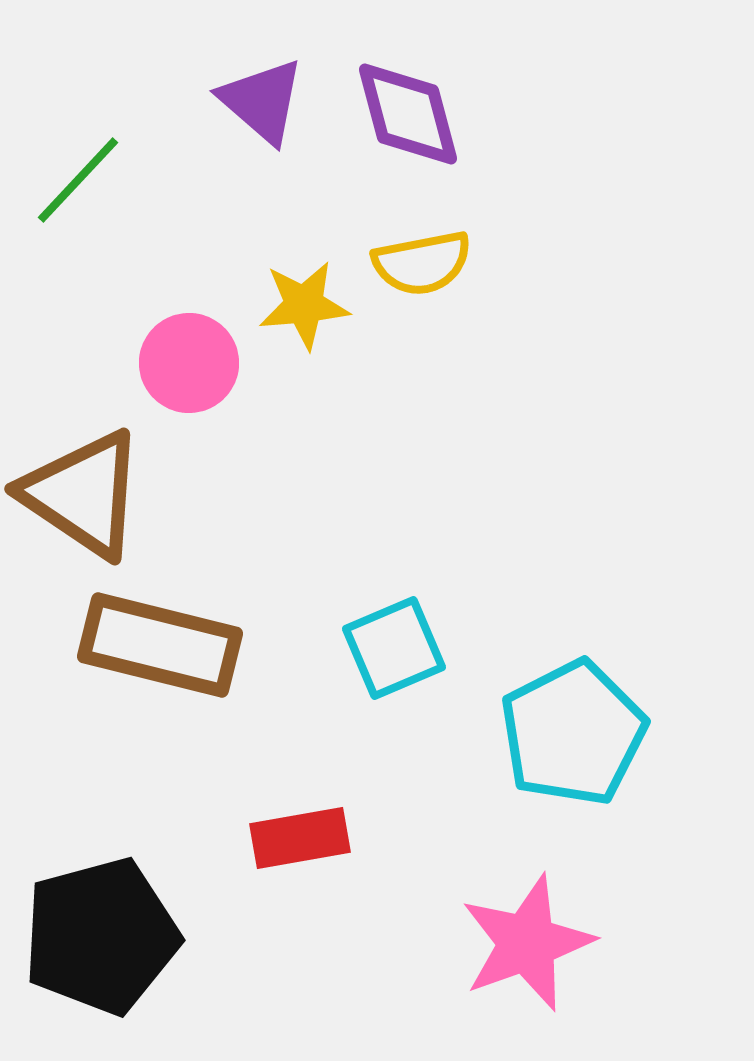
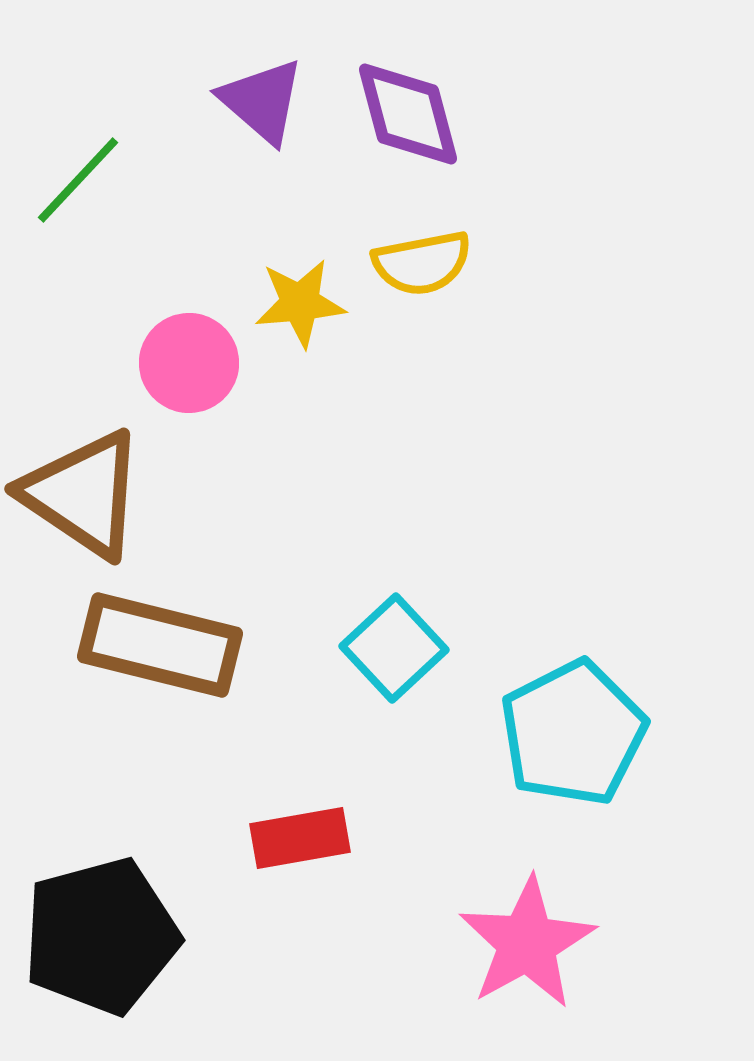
yellow star: moved 4 px left, 2 px up
cyan square: rotated 20 degrees counterclockwise
pink star: rotated 9 degrees counterclockwise
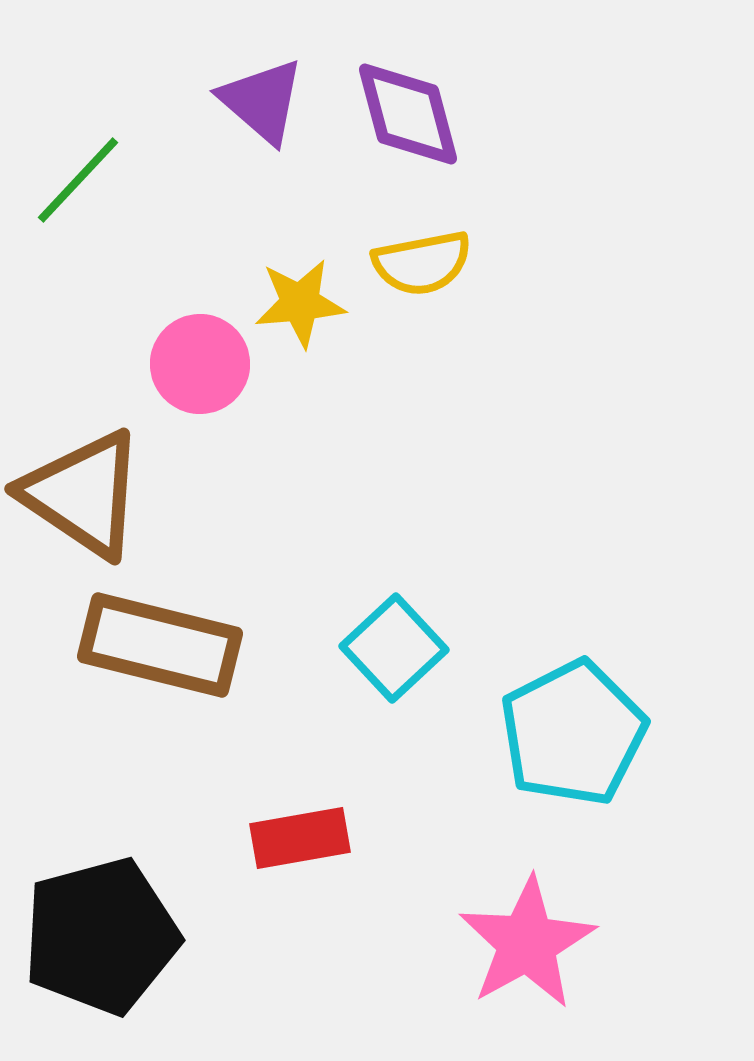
pink circle: moved 11 px right, 1 px down
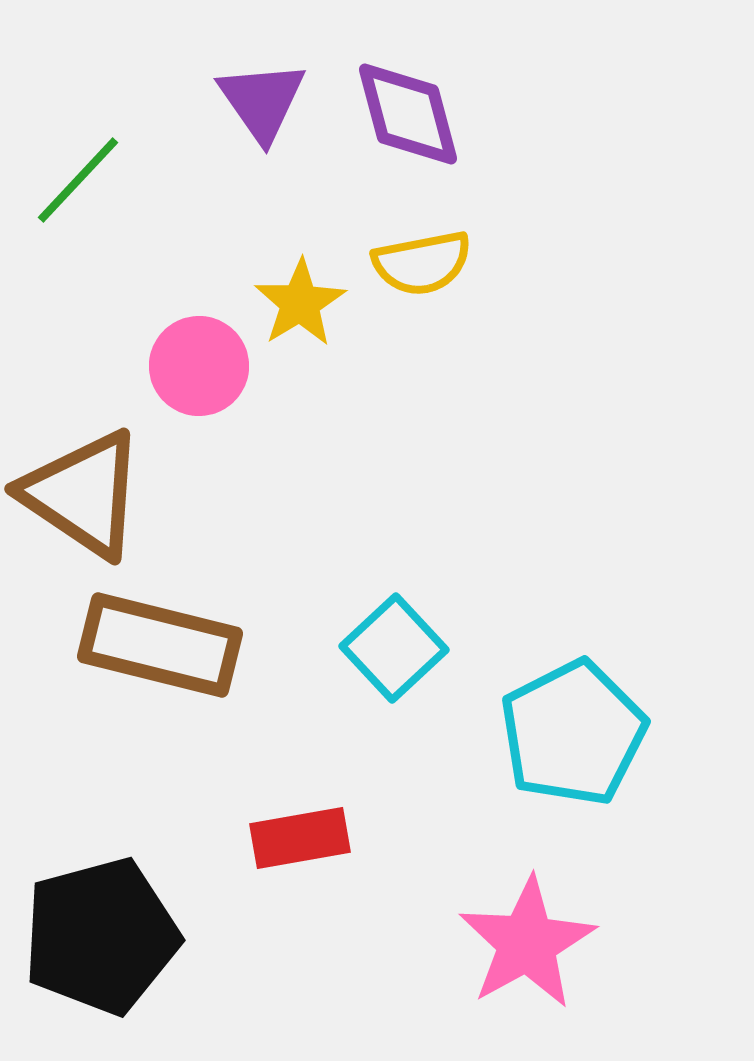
purple triangle: rotated 14 degrees clockwise
yellow star: rotated 26 degrees counterclockwise
pink circle: moved 1 px left, 2 px down
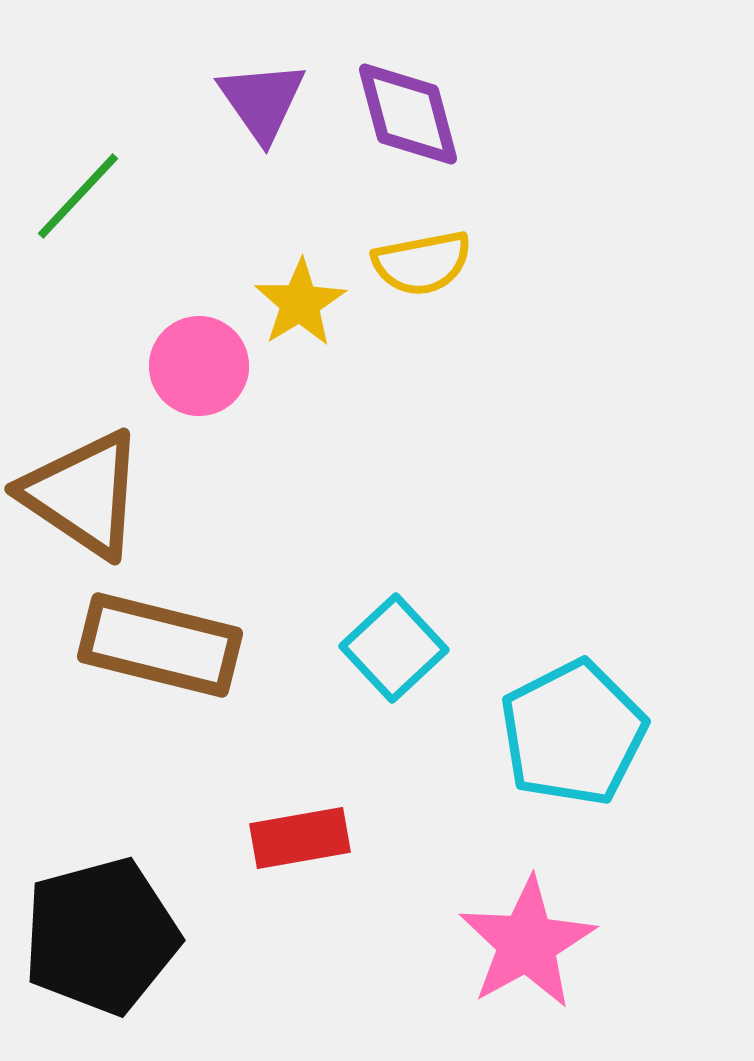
green line: moved 16 px down
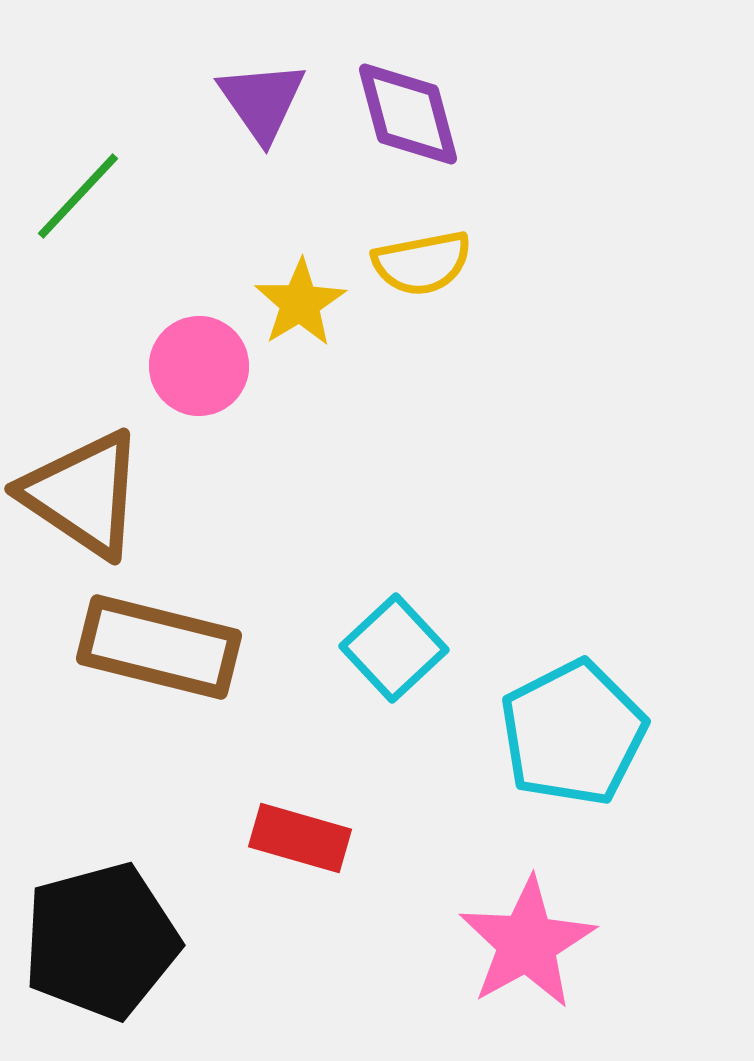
brown rectangle: moved 1 px left, 2 px down
red rectangle: rotated 26 degrees clockwise
black pentagon: moved 5 px down
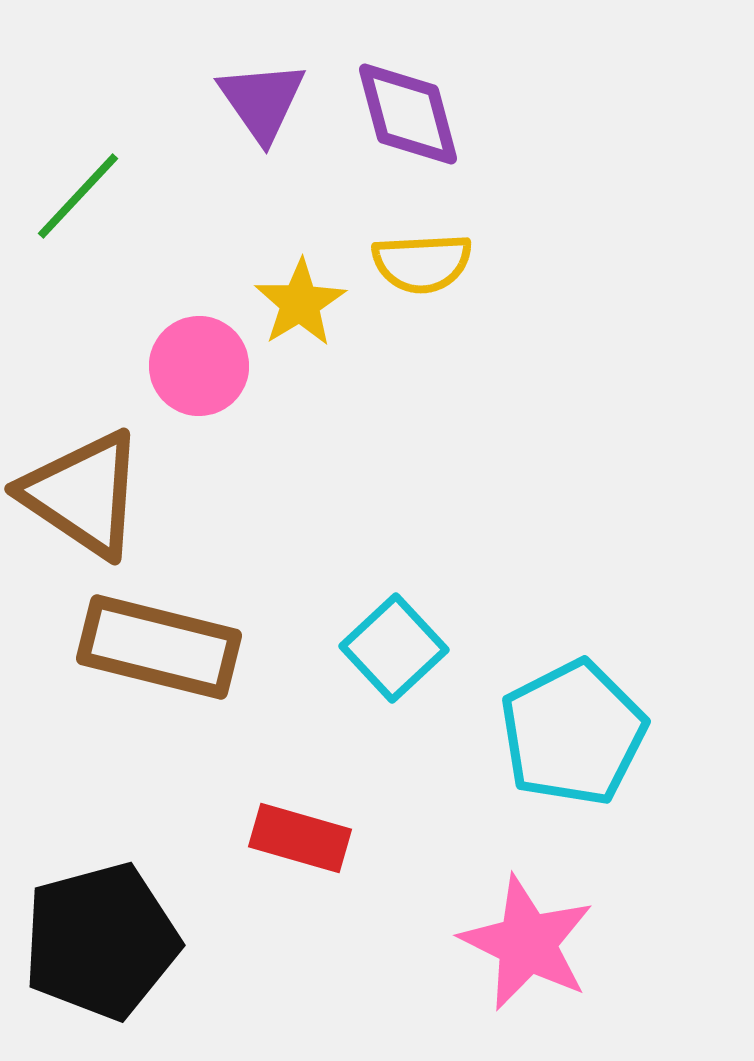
yellow semicircle: rotated 8 degrees clockwise
pink star: rotated 17 degrees counterclockwise
